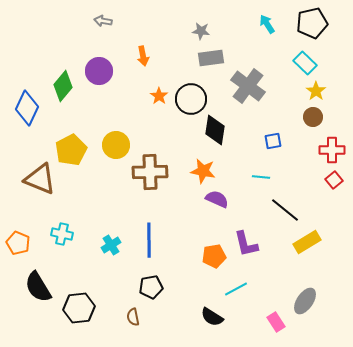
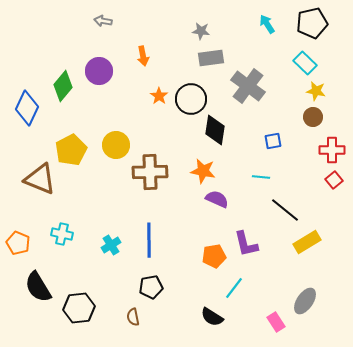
yellow star at (316, 91): rotated 24 degrees counterclockwise
cyan line at (236, 289): moved 2 px left, 1 px up; rotated 25 degrees counterclockwise
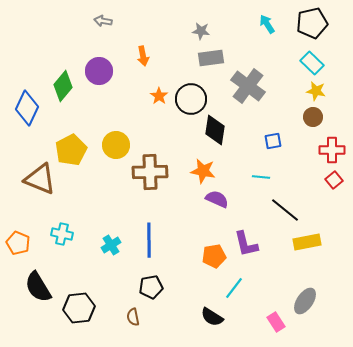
cyan rectangle at (305, 63): moved 7 px right
yellow rectangle at (307, 242): rotated 20 degrees clockwise
